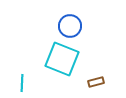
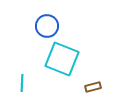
blue circle: moved 23 px left
brown rectangle: moved 3 px left, 5 px down
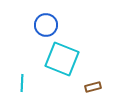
blue circle: moved 1 px left, 1 px up
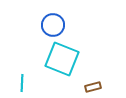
blue circle: moved 7 px right
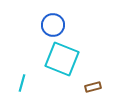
cyan line: rotated 12 degrees clockwise
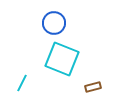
blue circle: moved 1 px right, 2 px up
cyan line: rotated 12 degrees clockwise
